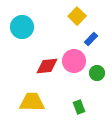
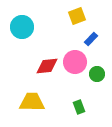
yellow square: rotated 24 degrees clockwise
pink circle: moved 1 px right, 1 px down
green circle: moved 1 px down
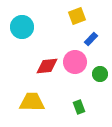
green circle: moved 3 px right
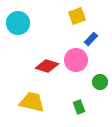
cyan circle: moved 4 px left, 4 px up
pink circle: moved 1 px right, 2 px up
red diamond: rotated 25 degrees clockwise
green circle: moved 8 px down
yellow trapezoid: rotated 12 degrees clockwise
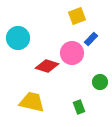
cyan circle: moved 15 px down
pink circle: moved 4 px left, 7 px up
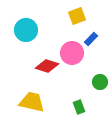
cyan circle: moved 8 px right, 8 px up
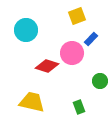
green circle: moved 1 px up
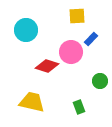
yellow square: rotated 18 degrees clockwise
pink circle: moved 1 px left, 1 px up
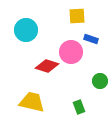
blue rectangle: rotated 64 degrees clockwise
